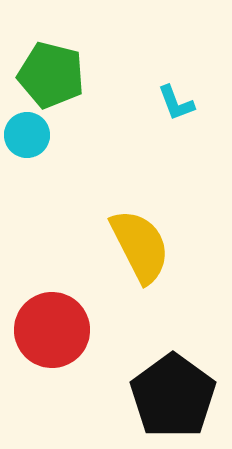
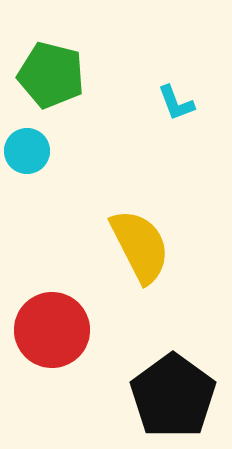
cyan circle: moved 16 px down
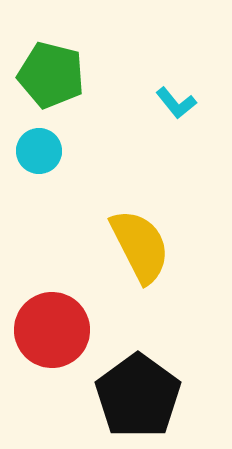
cyan L-shape: rotated 18 degrees counterclockwise
cyan circle: moved 12 px right
black pentagon: moved 35 px left
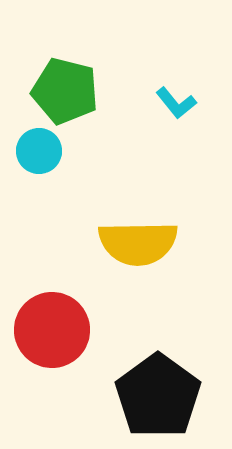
green pentagon: moved 14 px right, 16 px down
yellow semicircle: moved 2 px left, 3 px up; rotated 116 degrees clockwise
black pentagon: moved 20 px right
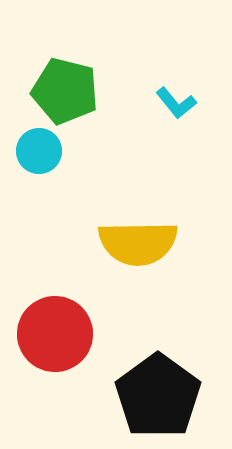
red circle: moved 3 px right, 4 px down
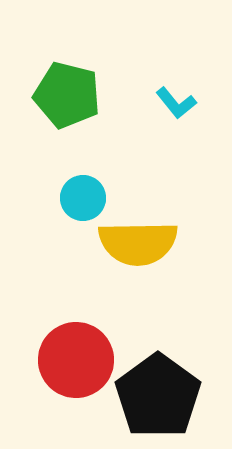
green pentagon: moved 2 px right, 4 px down
cyan circle: moved 44 px right, 47 px down
red circle: moved 21 px right, 26 px down
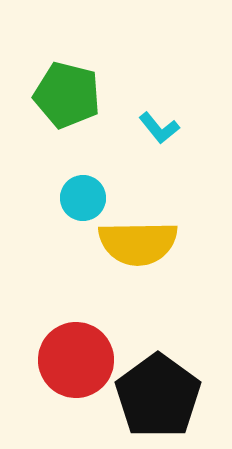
cyan L-shape: moved 17 px left, 25 px down
